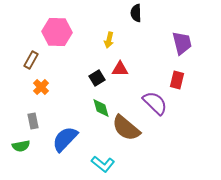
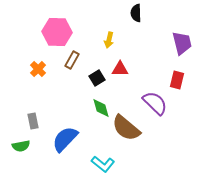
brown rectangle: moved 41 px right
orange cross: moved 3 px left, 18 px up
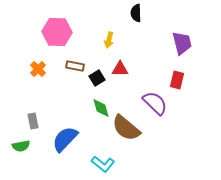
brown rectangle: moved 3 px right, 6 px down; rotated 72 degrees clockwise
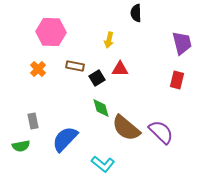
pink hexagon: moved 6 px left
purple semicircle: moved 6 px right, 29 px down
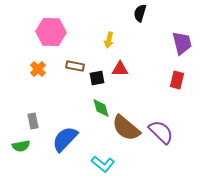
black semicircle: moved 4 px right; rotated 18 degrees clockwise
black square: rotated 21 degrees clockwise
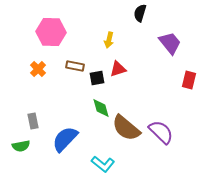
purple trapezoid: moved 12 px left; rotated 25 degrees counterclockwise
red triangle: moved 2 px left; rotated 18 degrees counterclockwise
red rectangle: moved 12 px right
